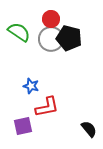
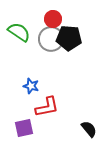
red circle: moved 2 px right
black pentagon: rotated 10 degrees counterclockwise
purple square: moved 1 px right, 2 px down
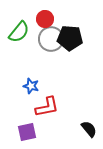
red circle: moved 8 px left
green semicircle: rotated 95 degrees clockwise
black pentagon: moved 1 px right
purple square: moved 3 px right, 4 px down
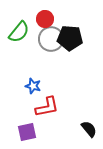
blue star: moved 2 px right
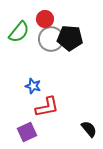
purple square: rotated 12 degrees counterclockwise
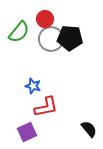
red L-shape: moved 1 px left
